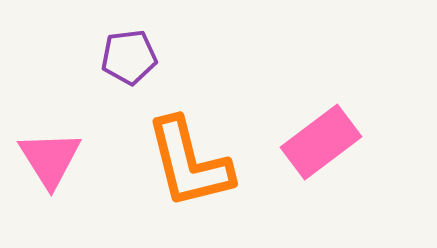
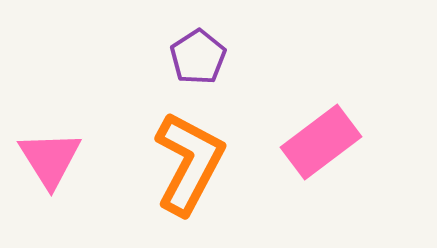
purple pentagon: moved 69 px right; rotated 26 degrees counterclockwise
orange L-shape: rotated 138 degrees counterclockwise
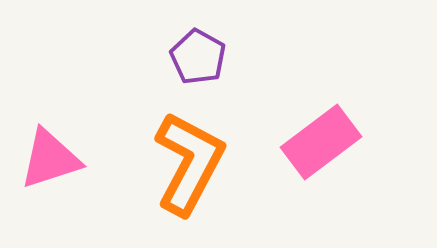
purple pentagon: rotated 10 degrees counterclockwise
pink triangle: rotated 44 degrees clockwise
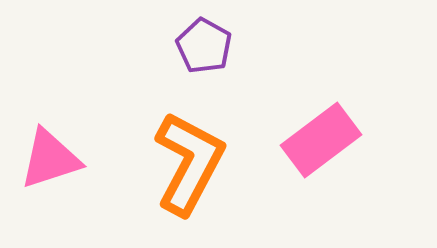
purple pentagon: moved 6 px right, 11 px up
pink rectangle: moved 2 px up
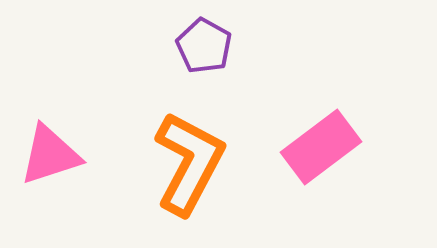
pink rectangle: moved 7 px down
pink triangle: moved 4 px up
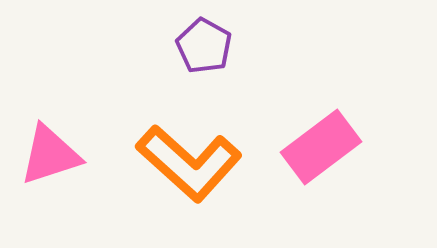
orange L-shape: rotated 104 degrees clockwise
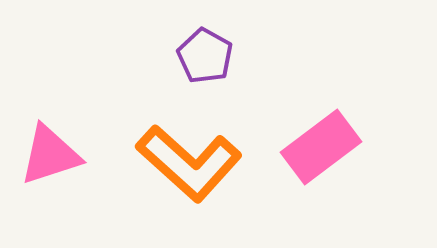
purple pentagon: moved 1 px right, 10 px down
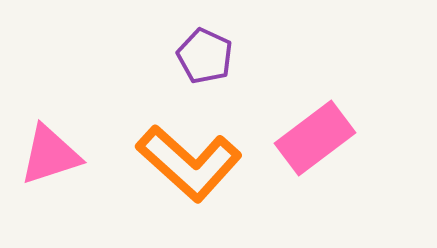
purple pentagon: rotated 4 degrees counterclockwise
pink rectangle: moved 6 px left, 9 px up
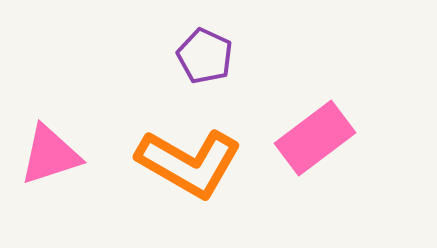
orange L-shape: rotated 12 degrees counterclockwise
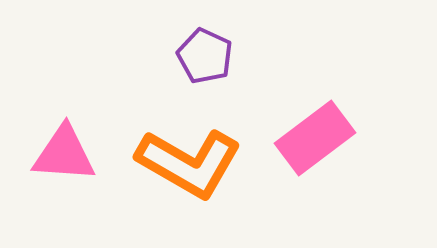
pink triangle: moved 14 px right, 1 px up; rotated 22 degrees clockwise
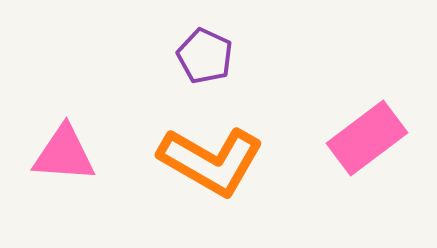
pink rectangle: moved 52 px right
orange L-shape: moved 22 px right, 2 px up
